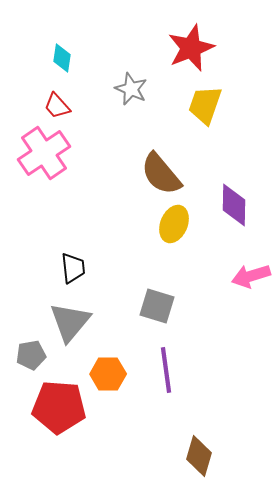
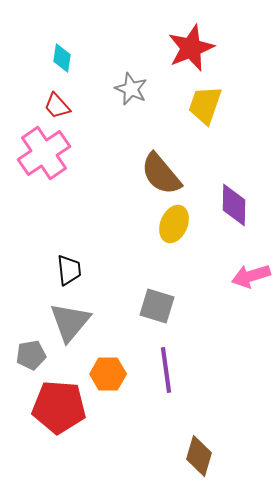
black trapezoid: moved 4 px left, 2 px down
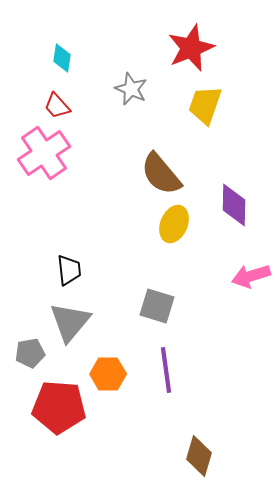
gray pentagon: moved 1 px left, 2 px up
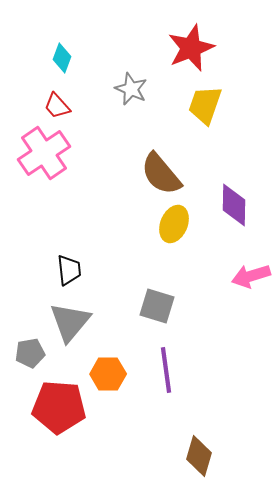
cyan diamond: rotated 12 degrees clockwise
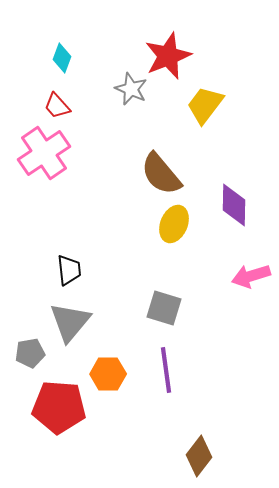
red star: moved 23 px left, 8 px down
yellow trapezoid: rotated 18 degrees clockwise
gray square: moved 7 px right, 2 px down
brown diamond: rotated 21 degrees clockwise
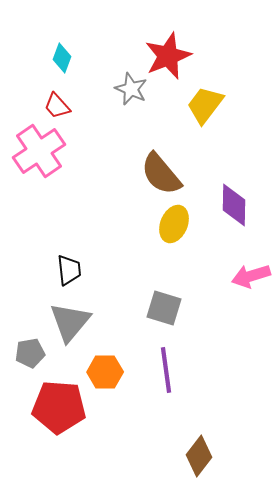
pink cross: moved 5 px left, 2 px up
orange hexagon: moved 3 px left, 2 px up
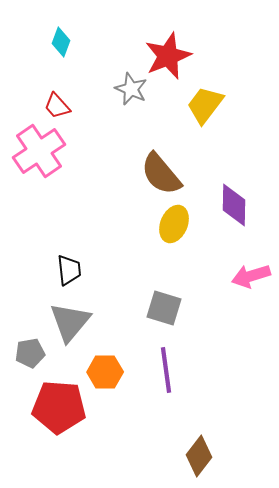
cyan diamond: moved 1 px left, 16 px up
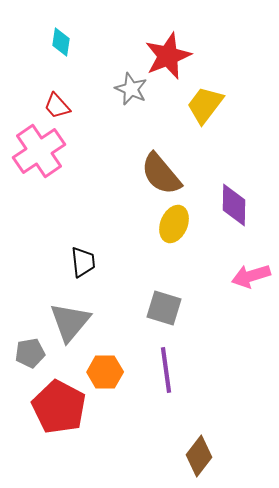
cyan diamond: rotated 12 degrees counterclockwise
black trapezoid: moved 14 px right, 8 px up
red pentagon: rotated 24 degrees clockwise
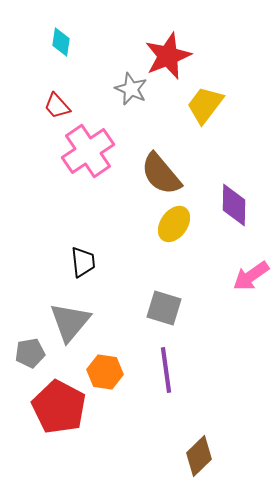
pink cross: moved 49 px right
yellow ellipse: rotated 12 degrees clockwise
pink arrow: rotated 18 degrees counterclockwise
orange hexagon: rotated 8 degrees clockwise
brown diamond: rotated 9 degrees clockwise
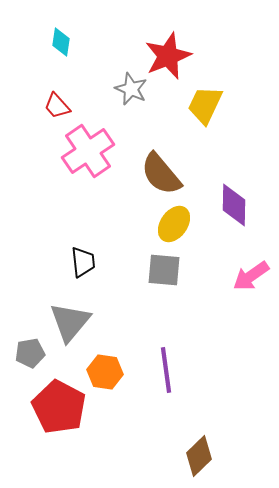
yellow trapezoid: rotated 12 degrees counterclockwise
gray square: moved 38 px up; rotated 12 degrees counterclockwise
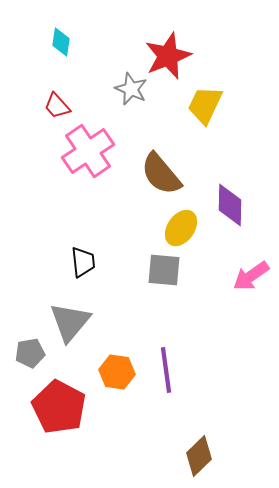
purple diamond: moved 4 px left
yellow ellipse: moved 7 px right, 4 px down
orange hexagon: moved 12 px right
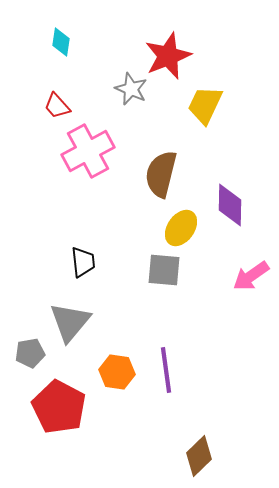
pink cross: rotated 6 degrees clockwise
brown semicircle: rotated 54 degrees clockwise
